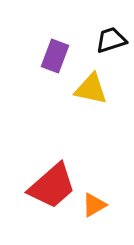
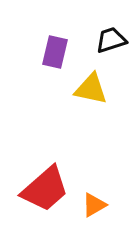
purple rectangle: moved 4 px up; rotated 8 degrees counterclockwise
red trapezoid: moved 7 px left, 3 px down
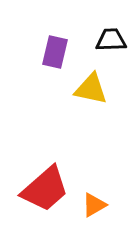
black trapezoid: rotated 16 degrees clockwise
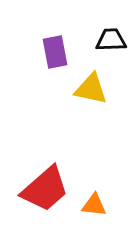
purple rectangle: rotated 24 degrees counterclockwise
orange triangle: rotated 36 degrees clockwise
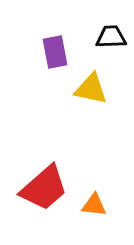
black trapezoid: moved 3 px up
red trapezoid: moved 1 px left, 1 px up
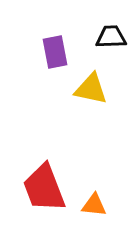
red trapezoid: rotated 110 degrees clockwise
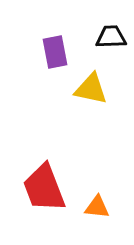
orange triangle: moved 3 px right, 2 px down
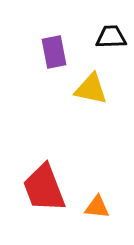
purple rectangle: moved 1 px left
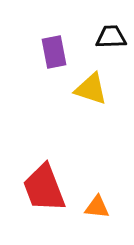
yellow triangle: rotated 6 degrees clockwise
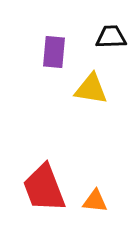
purple rectangle: rotated 16 degrees clockwise
yellow triangle: rotated 9 degrees counterclockwise
orange triangle: moved 2 px left, 6 px up
